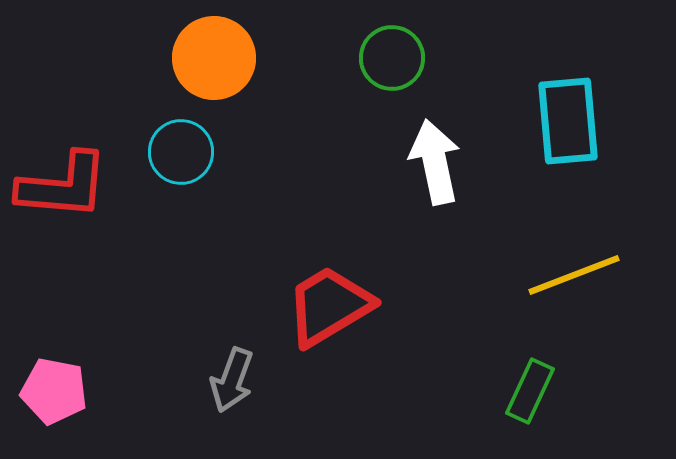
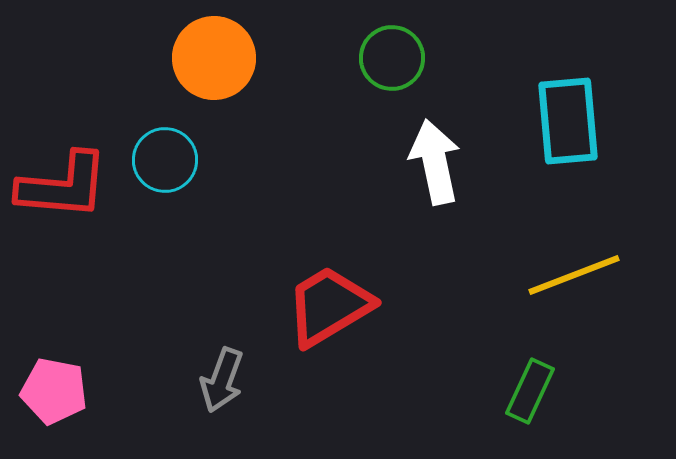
cyan circle: moved 16 px left, 8 px down
gray arrow: moved 10 px left
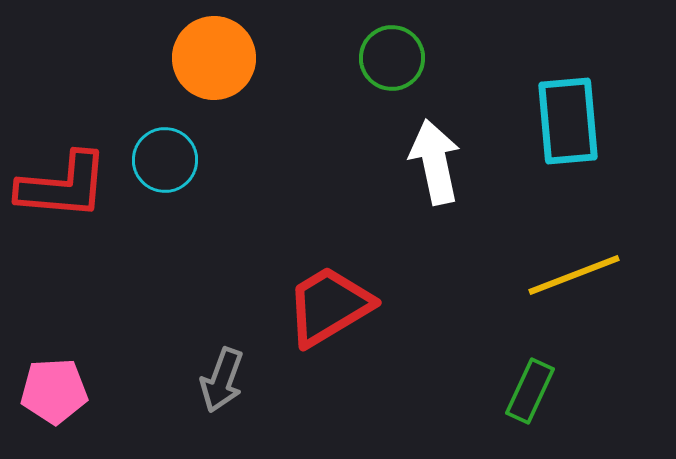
pink pentagon: rotated 14 degrees counterclockwise
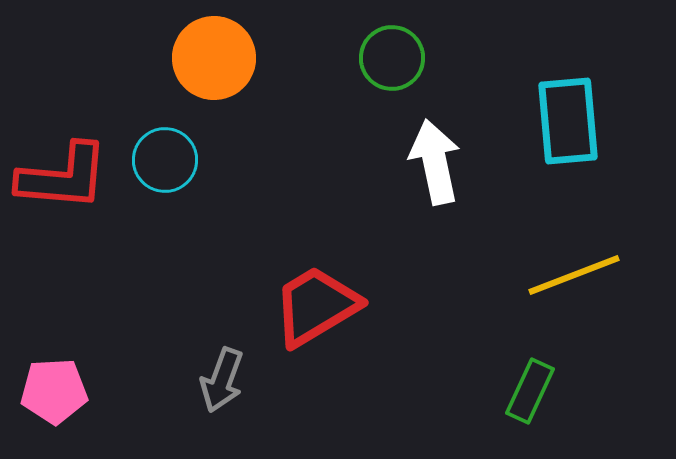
red L-shape: moved 9 px up
red trapezoid: moved 13 px left
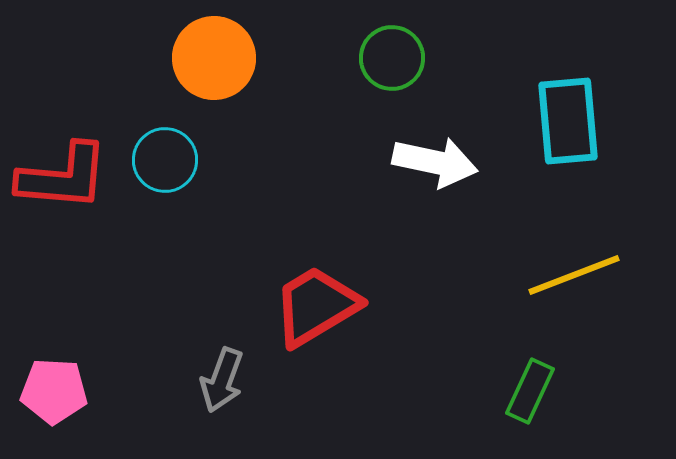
white arrow: rotated 114 degrees clockwise
pink pentagon: rotated 6 degrees clockwise
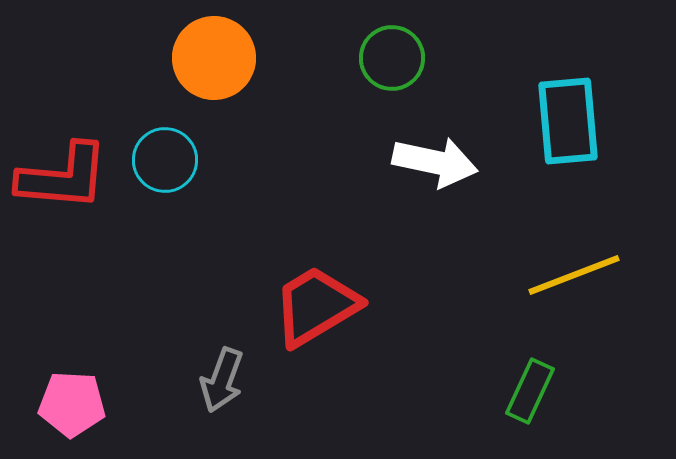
pink pentagon: moved 18 px right, 13 px down
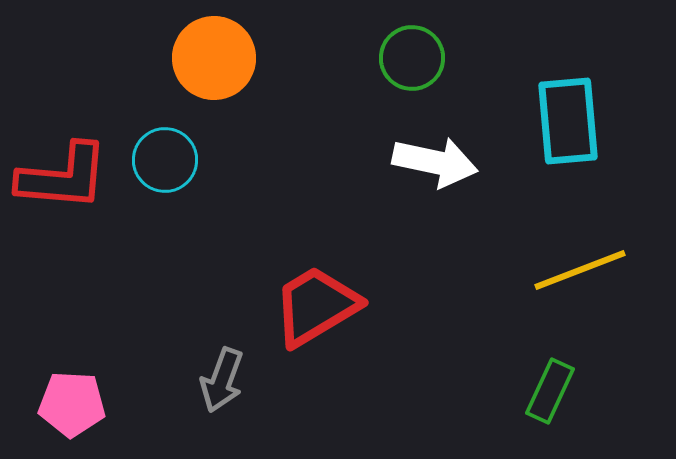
green circle: moved 20 px right
yellow line: moved 6 px right, 5 px up
green rectangle: moved 20 px right
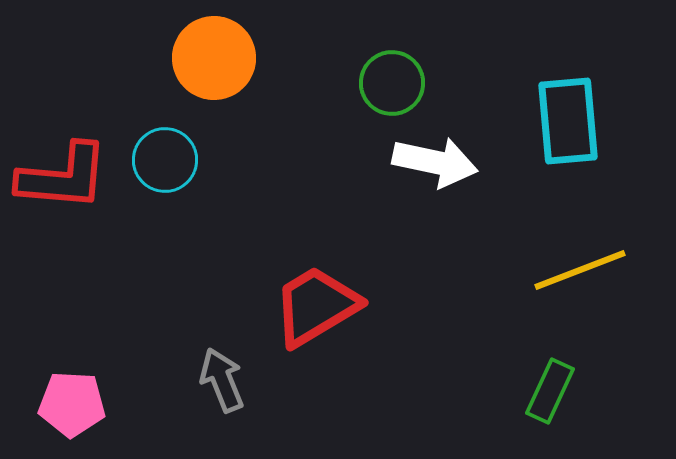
green circle: moved 20 px left, 25 px down
gray arrow: rotated 138 degrees clockwise
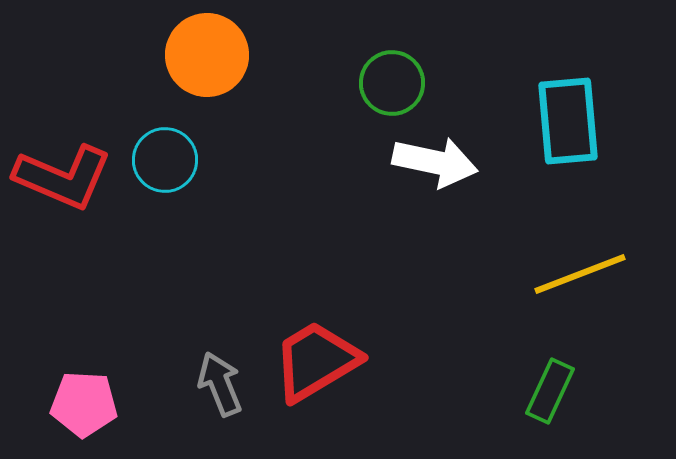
orange circle: moved 7 px left, 3 px up
red L-shape: rotated 18 degrees clockwise
yellow line: moved 4 px down
red trapezoid: moved 55 px down
gray arrow: moved 2 px left, 4 px down
pink pentagon: moved 12 px right
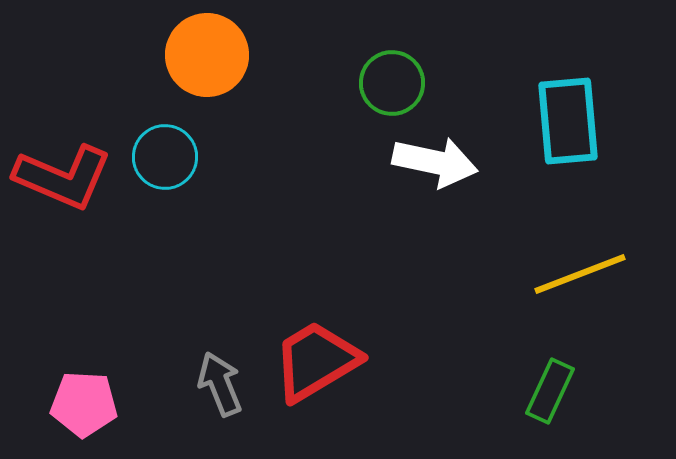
cyan circle: moved 3 px up
